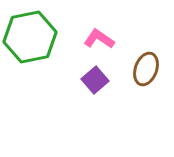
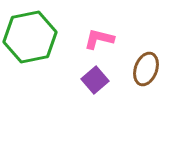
pink L-shape: rotated 20 degrees counterclockwise
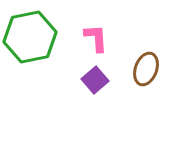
pink L-shape: moved 3 px left, 1 px up; rotated 72 degrees clockwise
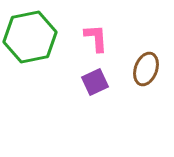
purple square: moved 2 px down; rotated 16 degrees clockwise
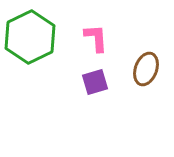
green hexagon: rotated 15 degrees counterclockwise
purple square: rotated 8 degrees clockwise
